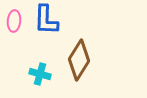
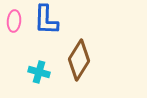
cyan cross: moved 1 px left, 2 px up
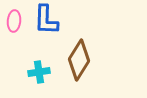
cyan cross: rotated 25 degrees counterclockwise
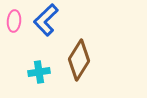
blue L-shape: rotated 44 degrees clockwise
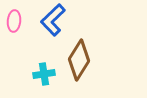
blue L-shape: moved 7 px right
cyan cross: moved 5 px right, 2 px down
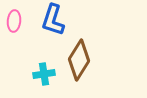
blue L-shape: rotated 28 degrees counterclockwise
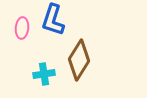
pink ellipse: moved 8 px right, 7 px down
